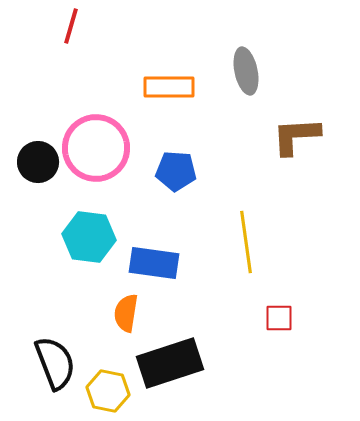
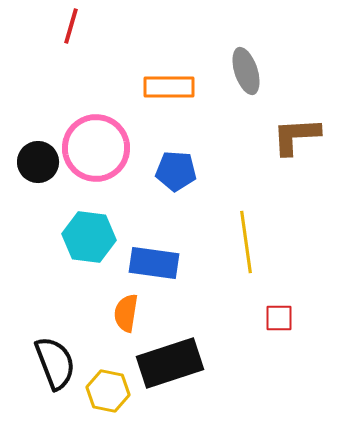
gray ellipse: rotated 6 degrees counterclockwise
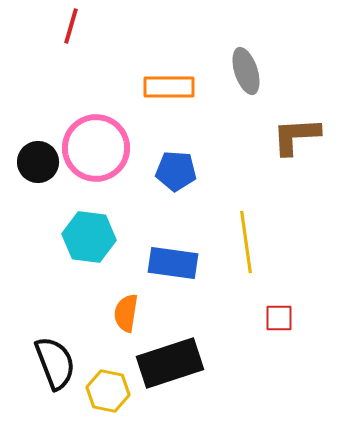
blue rectangle: moved 19 px right
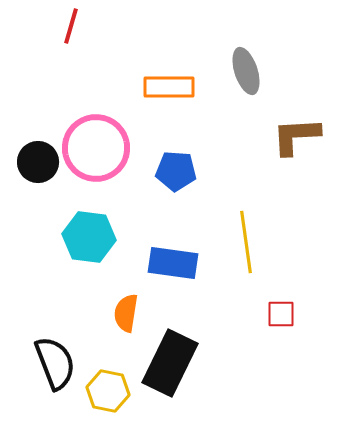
red square: moved 2 px right, 4 px up
black rectangle: rotated 46 degrees counterclockwise
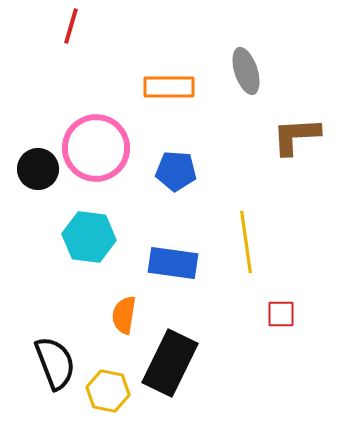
black circle: moved 7 px down
orange semicircle: moved 2 px left, 2 px down
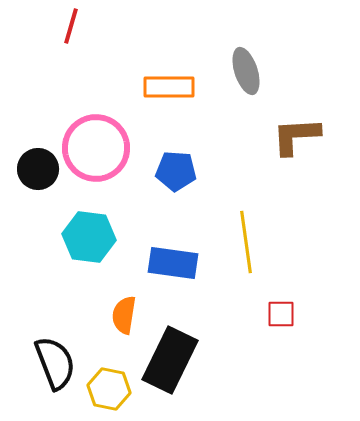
black rectangle: moved 3 px up
yellow hexagon: moved 1 px right, 2 px up
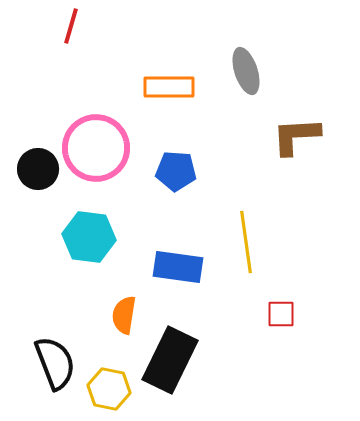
blue rectangle: moved 5 px right, 4 px down
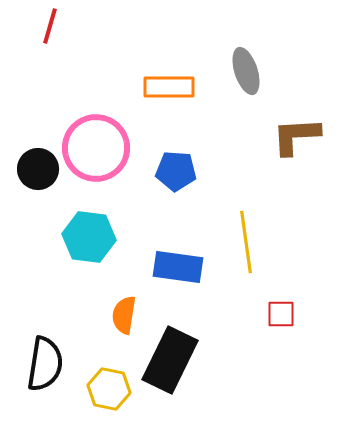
red line: moved 21 px left
black semicircle: moved 10 px left, 1 px down; rotated 30 degrees clockwise
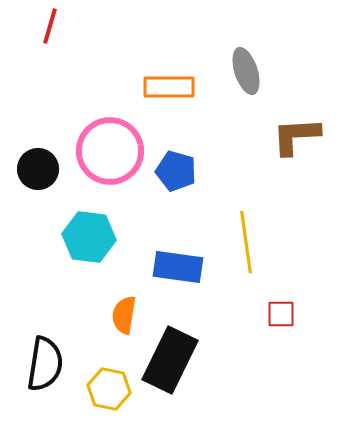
pink circle: moved 14 px right, 3 px down
blue pentagon: rotated 12 degrees clockwise
